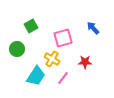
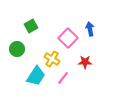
blue arrow: moved 3 px left, 1 px down; rotated 32 degrees clockwise
pink square: moved 5 px right; rotated 30 degrees counterclockwise
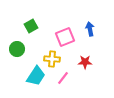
pink square: moved 3 px left, 1 px up; rotated 24 degrees clockwise
yellow cross: rotated 28 degrees counterclockwise
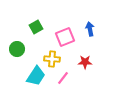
green square: moved 5 px right, 1 px down
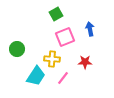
green square: moved 20 px right, 13 px up
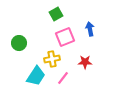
green circle: moved 2 px right, 6 px up
yellow cross: rotated 14 degrees counterclockwise
